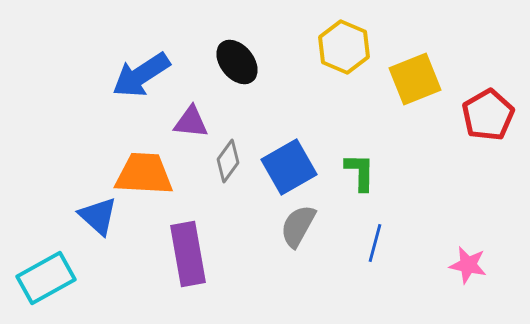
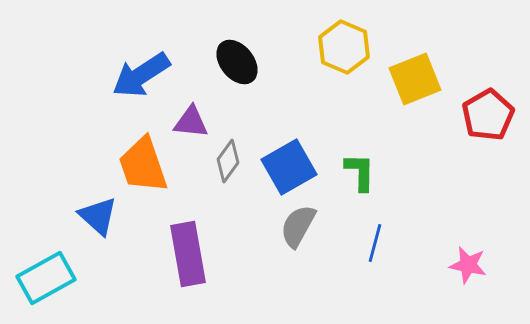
orange trapezoid: moved 1 px left, 9 px up; rotated 112 degrees counterclockwise
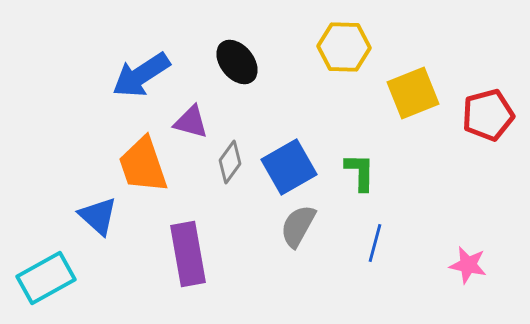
yellow hexagon: rotated 21 degrees counterclockwise
yellow square: moved 2 px left, 14 px down
red pentagon: rotated 15 degrees clockwise
purple triangle: rotated 9 degrees clockwise
gray diamond: moved 2 px right, 1 px down
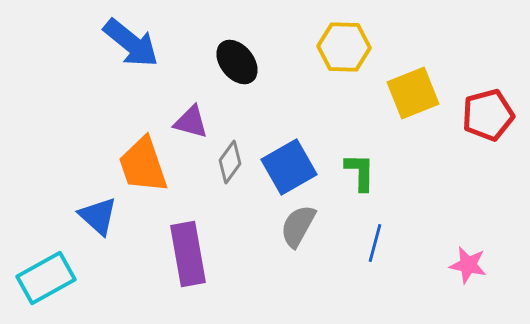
blue arrow: moved 10 px left, 32 px up; rotated 108 degrees counterclockwise
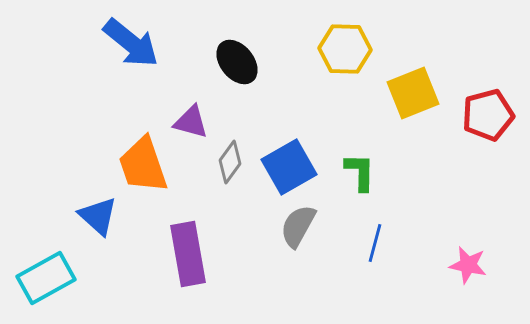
yellow hexagon: moved 1 px right, 2 px down
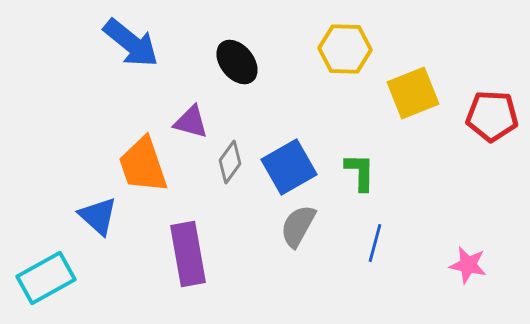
red pentagon: moved 4 px right, 1 px down; rotated 18 degrees clockwise
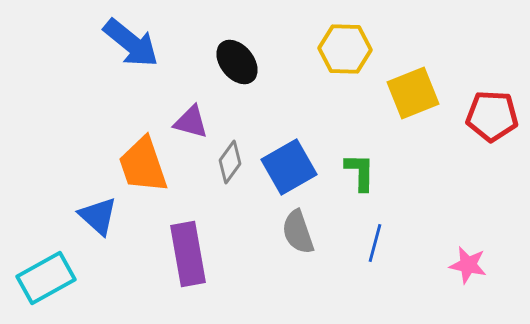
gray semicircle: moved 6 px down; rotated 48 degrees counterclockwise
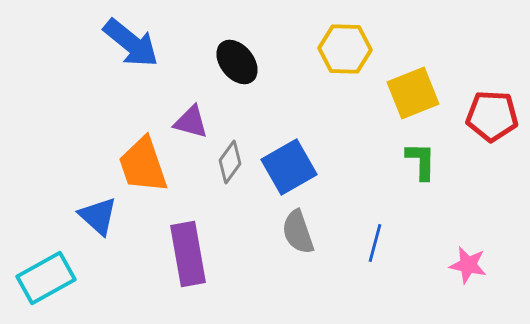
green L-shape: moved 61 px right, 11 px up
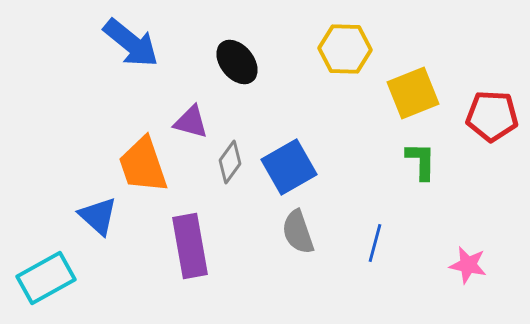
purple rectangle: moved 2 px right, 8 px up
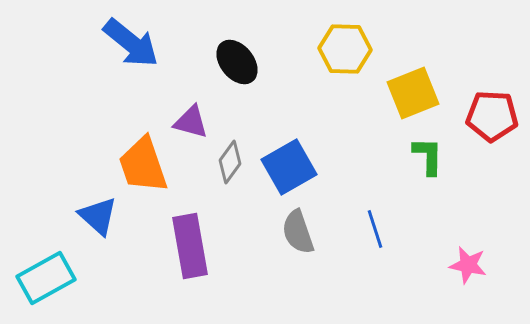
green L-shape: moved 7 px right, 5 px up
blue line: moved 14 px up; rotated 33 degrees counterclockwise
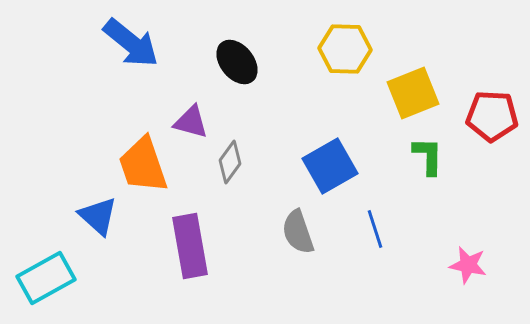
blue square: moved 41 px right, 1 px up
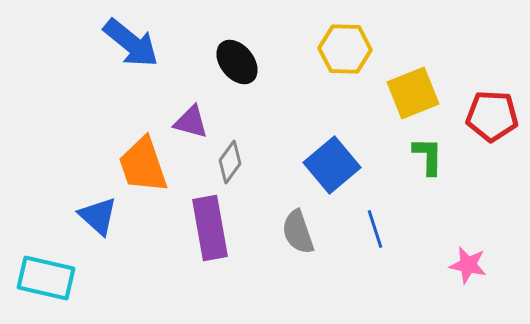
blue square: moved 2 px right, 1 px up; rotated 10 degrees counterclockwise
purple rectangle: moved 20 px right, 18 px up
cyan rectangle: rotated 42 degrees clockwise
